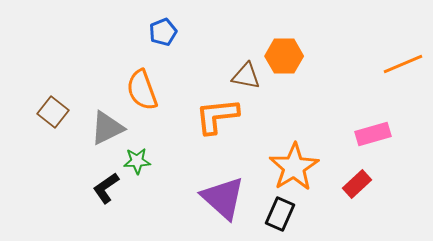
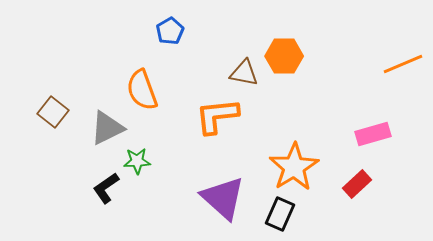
blue pentagon: moved 7 px right, 1 px up; rotated 8 degrees counterclockwise
brown triangle: moved 2 px left, 3 px up
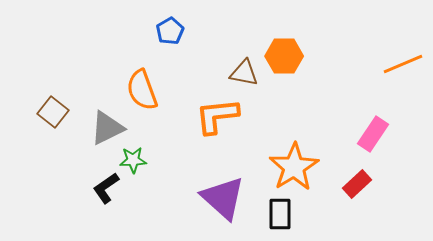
pink rectangle: rotated 40 degrees counterclockwise
green star: moved 4 px left, 1 px up
black rectangle: rotated 24 degrees counterclockwise
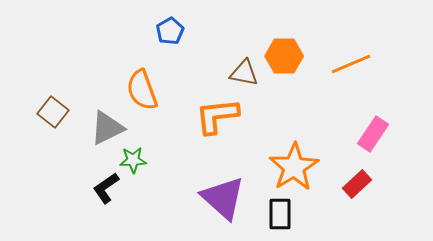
orange line: moved 52 px left
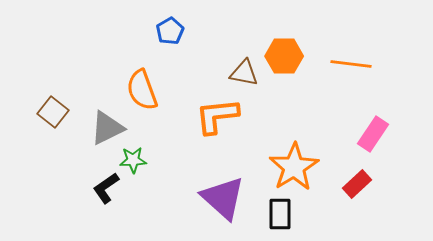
orange line: rotated 30 degrees clockwise
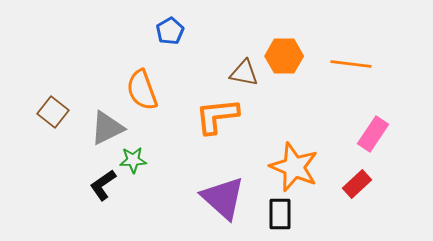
orange star: rotated 18 degrees counterclockwise
black L-shape: moved 3 px left, 3 px up
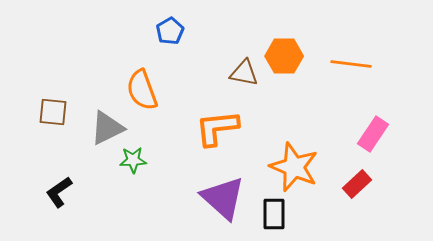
brown square: rotated 32 degrees counterclockwise
orange L-shape: moved 12 px down
black L-shape: moved 44 px left, 7 px down
black rectangle: moved 6 px left
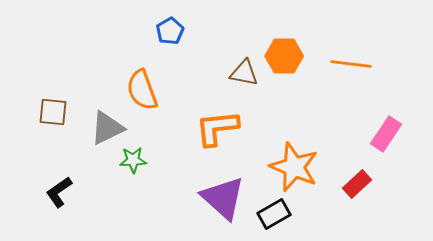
pink rectangle: moved 13 px right
black rectangle: rotated 60 degrees clockwise
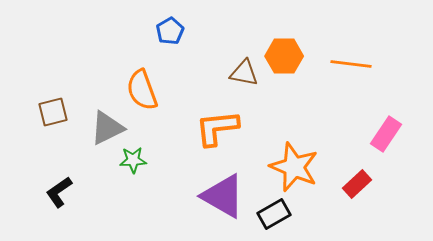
brown square: rotated 20 degrees counterclockwise
purple triangle: moved 2 px up; rotated 12 degrees counterclockwise
